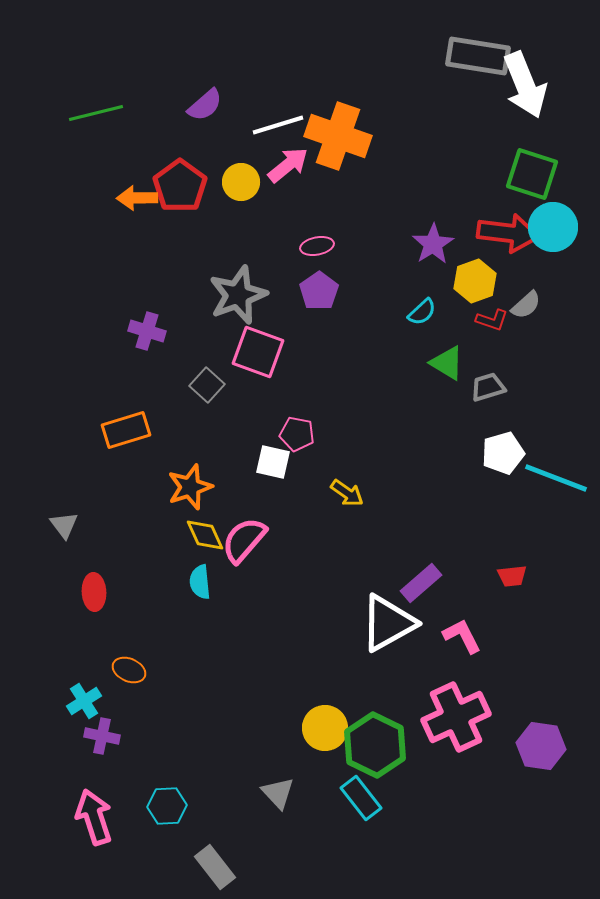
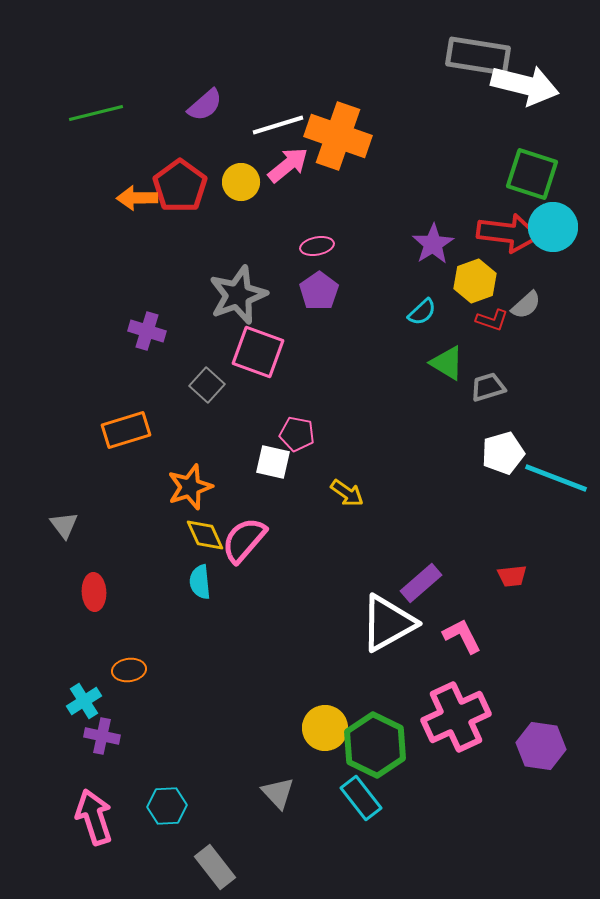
white arrow at (525, 85): rotated 54 degrees counterclockwise
orange ellipse at (129, 670): rotated 32 degrees counterclockwise
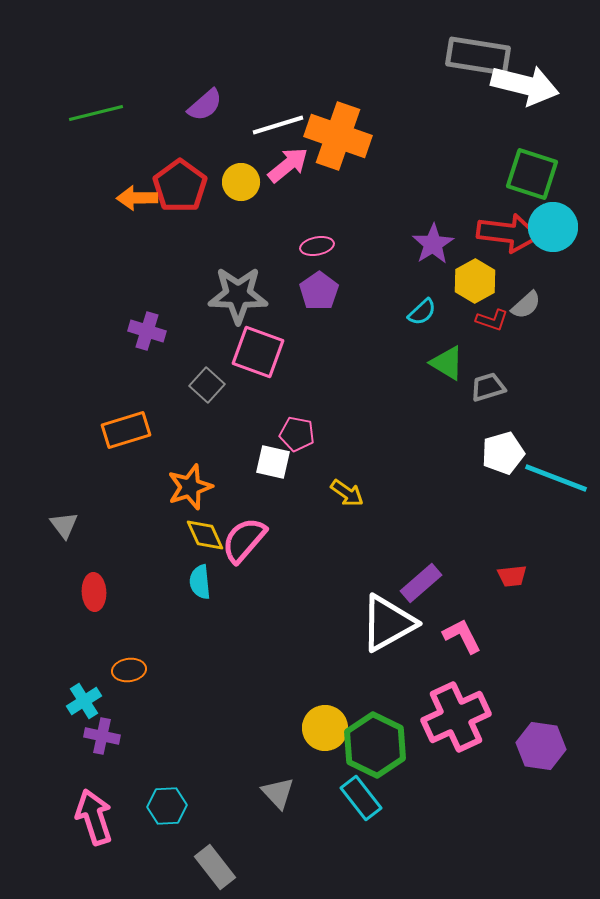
yellow hexagon at (475, 281): rotated 9 degrees counterclockwise
gray star at (238, 295): rotated 22 degrees clockwise
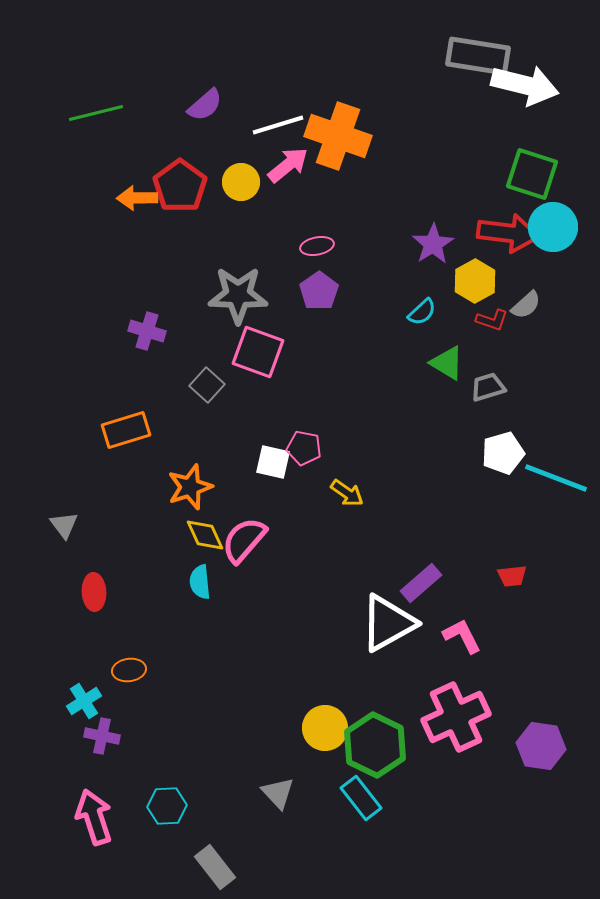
pink pentagon at (297, 434): moved 7 px right, 14 px down
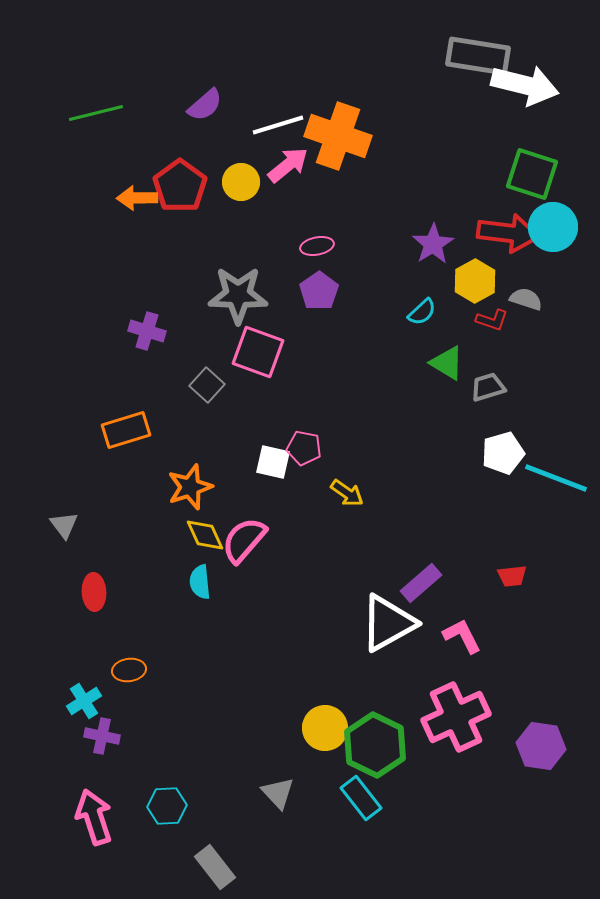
gray semicircle at (526, 305): moved 6 px up; rotated 120 degrees counterclockwise
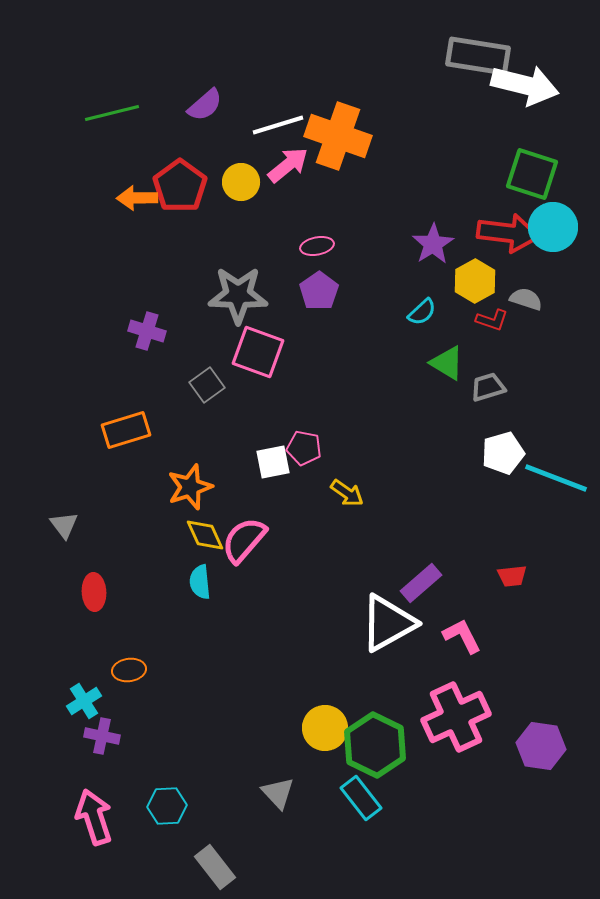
green line at (96, 113): moved 16 px right
gray square at (207, 385): rotated 12 degrees clockwise
white square at (273, 462): rotated 24 degrees counterclockwise
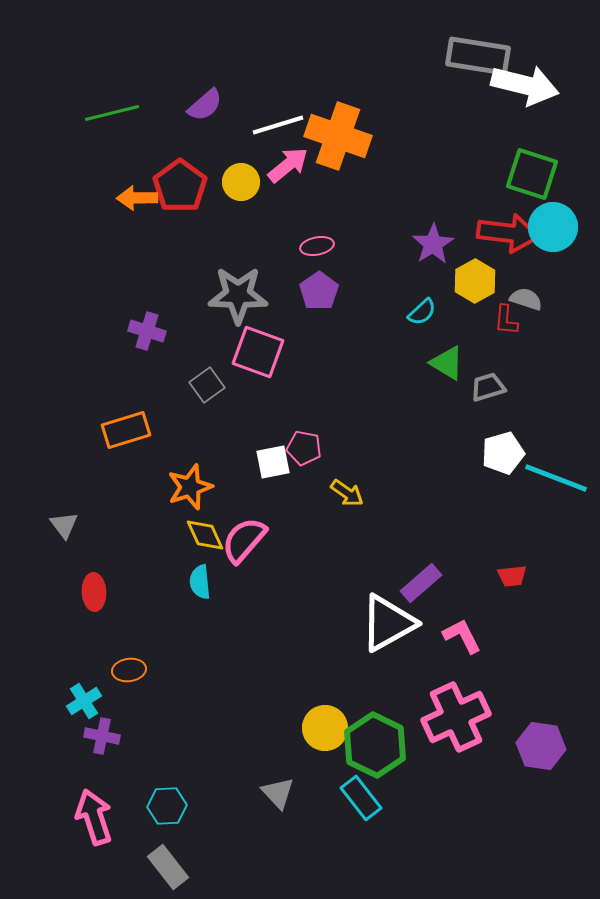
red L-shape at (492, 320): moved 14 px right; rotated 76 degrees clockwise
gray rectangle at (215, 867): moved 47 px left
